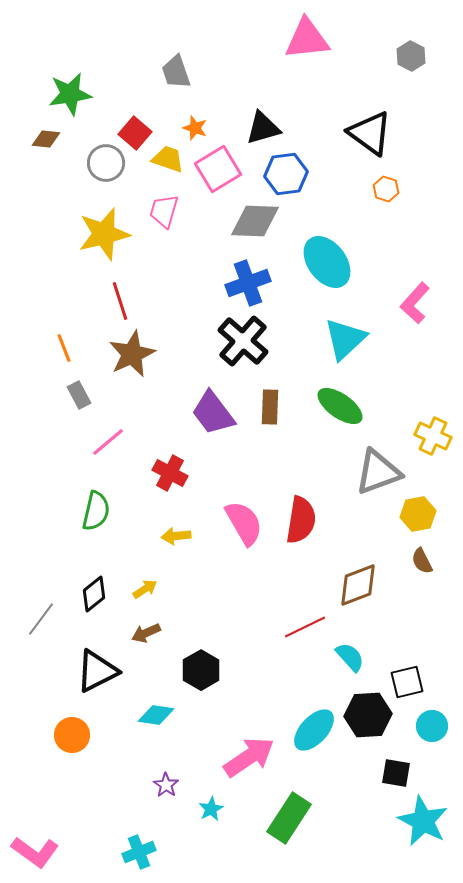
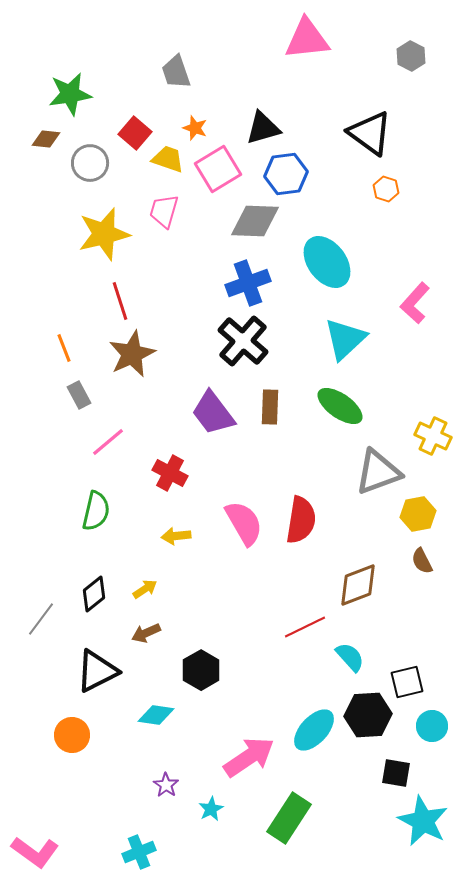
gray circle at (106, 163): moved 16 px left
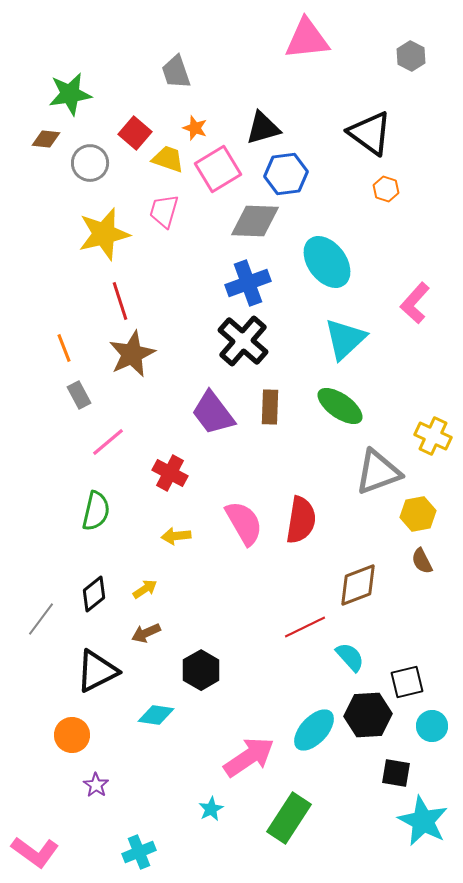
purple star at (166, 785): moved 70 px left
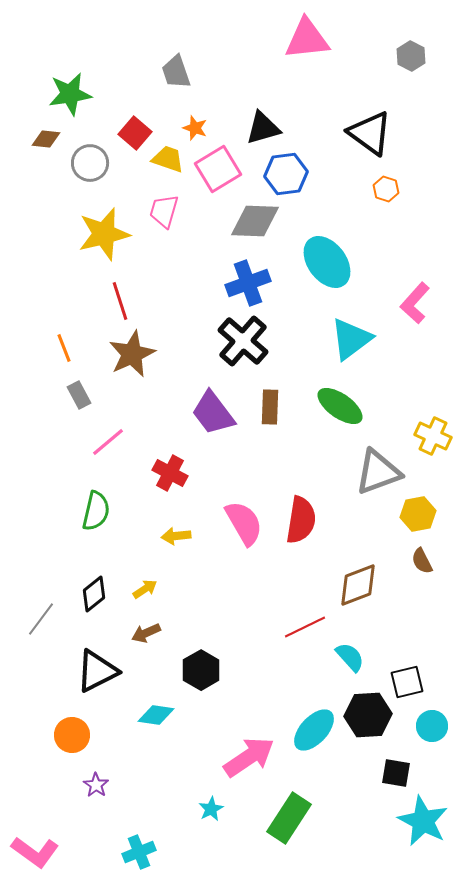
cyan triangle at (345, 339): moved 6 px right; rotated 6 degrees clockwise
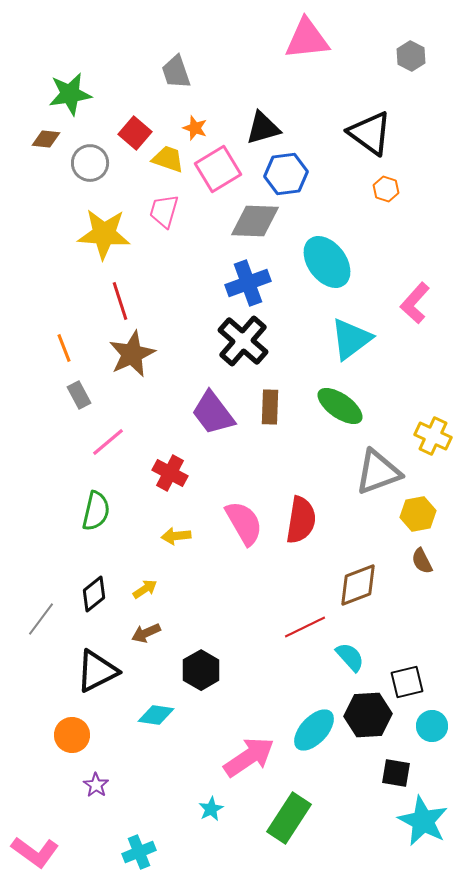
yellow star at (104, 234): rotated 18 degrees clockwise
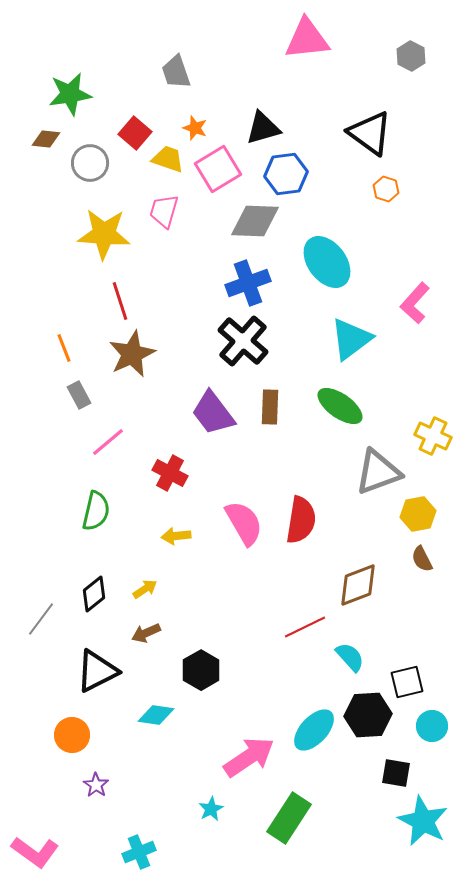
brown semicircle at (422, 561): moved 2 px up
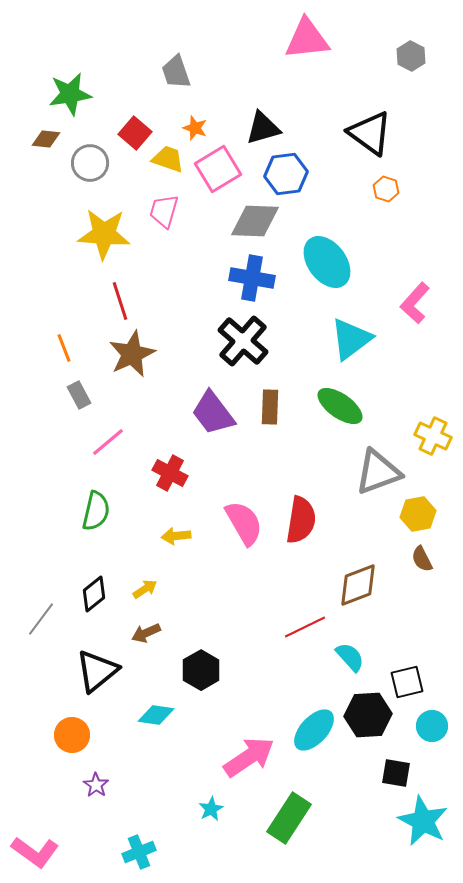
blue cross at (248, 283): moved 4 px right, 5 px up; rotated 30 degrees clockwise
black triangle at (97, 671): rotated 12 degrees counterclockwise
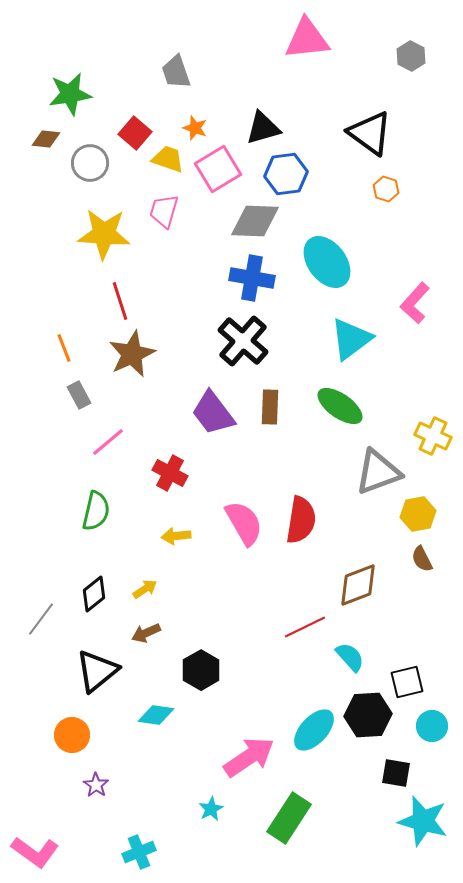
cyan star at (423, 821): rotated 12 degrees counterclockwise
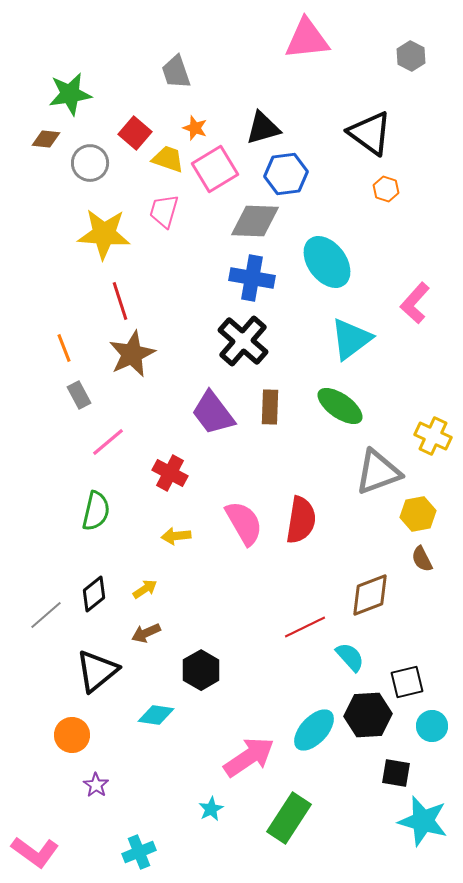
pink square at (218, 169): moved 3 px left
brown diamond at (358, 585): moved 12 px right, 10 px down
gray line at (41, 619): moved 5 px right, 4 px up; rotated 12 degrees clockwise
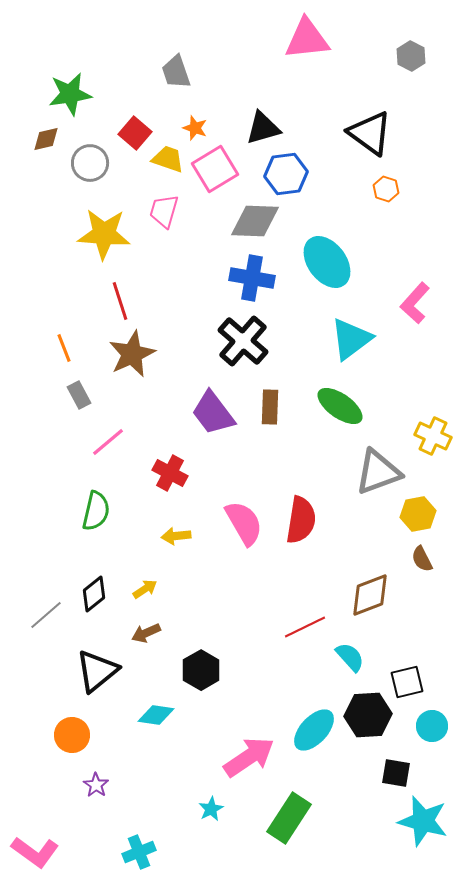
brown diamond at (46, 139): rotated 20 degrees counterclockwise
